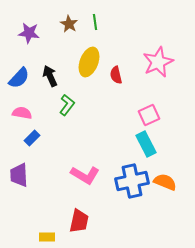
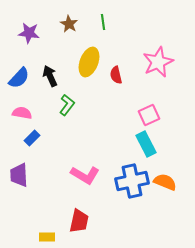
green line: moved 8 px right
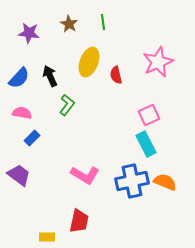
purple trapezoid: rotated 130 degrees clockwise
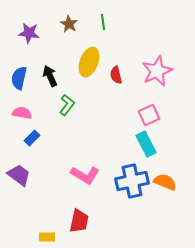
pink star: moved 1 px left, 9 px down
blue semicircle: rotated 150 degrees clockwise
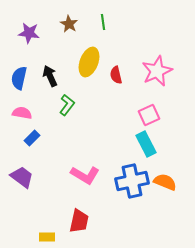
purple trapezoid: moved 3 px right, 2 px down
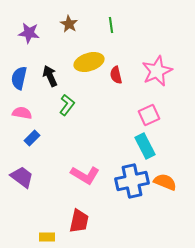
green line: moved 8 px right, 3 px down
yellow ellipse: rotated 52 degrees clockwise
cyan rectangle: moved 1 px left, 2 px down
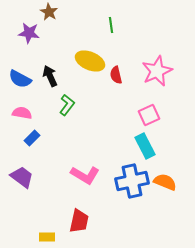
brown star: moved 20 px left, 12 px up
yellow ellipse: moved 1 px right, 1 px up; rotated 40 degrees clockwise
blue semicircle: moved 1 px right, 1 px down; rotated 75 degrees counterclockwise
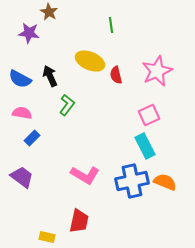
yellow rectangle: rotated 14 degrees clockwise
